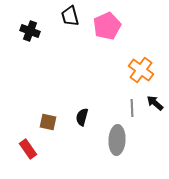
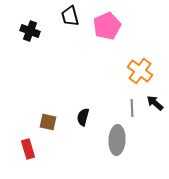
orange cross: moved 1 px left, 1 px down
black semicircle: moved 1 px right
red rectangle: rotated 18 degrees clockwise
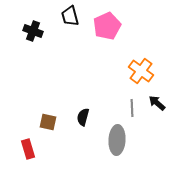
black cross: moved 3 px right
orange cross: moved 1 px right
black arrow: moved 2 px right
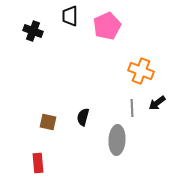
black trapezoid: rotated 15 degrees clockwise
orange cross: rotated 15 degrees counterclockwise
black arrow: rotated 78 degrees counterclockwise
red rectangle: moved 10 px right, 14 px down; rotated 12 degrees clockwise
